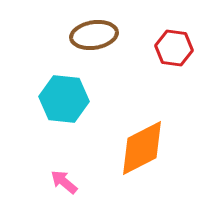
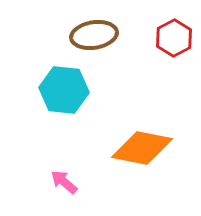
red hexagon: moved 10 px up; rotated 24 degrees clockwise
cyan hexagon: moved 9 px up
orange diamond: rotated 38 degrees clockwise
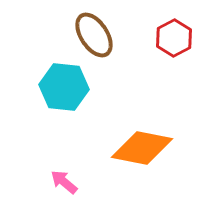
brown ellipse: rotated 66 degrees clockwise
cyan hexagon: moved 3 px up
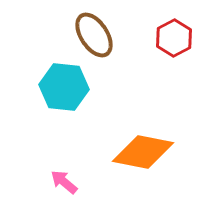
orange diamond: moved 1 px right, 4 px down
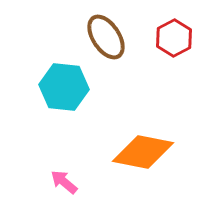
brown ellipse: moved 12 px right, 2 px down
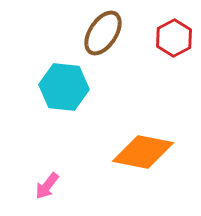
brown ellipse: moved 3 px left, 4 px up; rotated 66 degrees clockwise
pink arrow: moved 17 px left, 4 px down; rotated 92 degrees counterclockwise
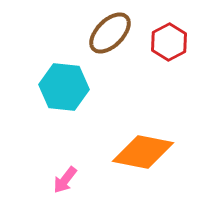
brown ellipse: moved 7 px right; rotated 12 degrees clockwise
red hexagon: moved 5 px left, 4 px down
pink arrow: moved 18 px right, 6 px up
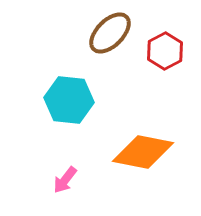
red hexagon: moved 4 px left, 9 px down
cyan hexagon: moved 5 px right, 13 px down
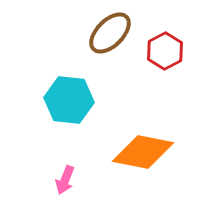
pink arrow: rotated 16 degrees counterclockwise
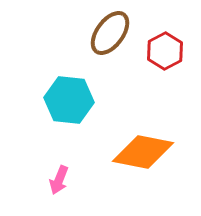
brown ellipse: rotated 9 degrees counterclockwise
pink arrow: moved 6 px left
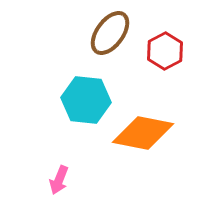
cyan hexagon: moved 17 px right
orange diamond: moved 19 px up
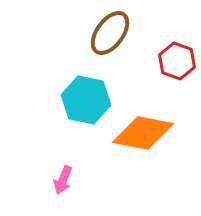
red hexagon: moved 12 px right, 10 px down; rotated 12 degrees counterclockwise
cyan hexagon: rotated 6 degrees clockwise
pink arrow: moved 4 px right
